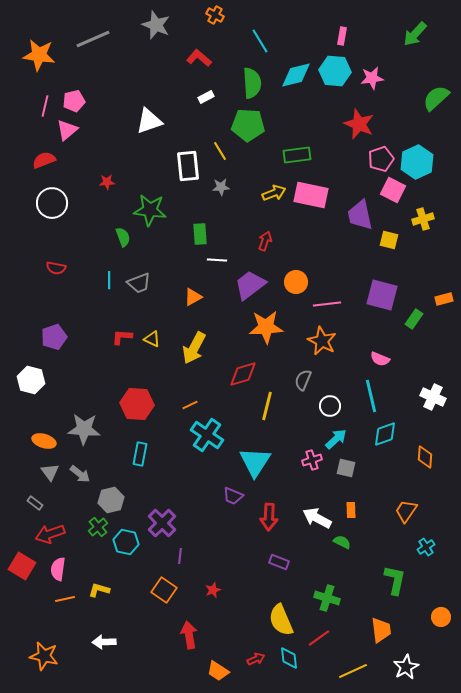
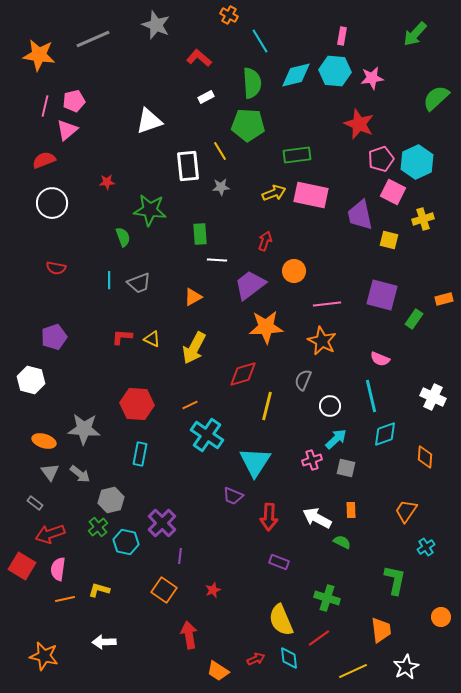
orange cross at (215, 15): moved 14 px right
pink square at (393, 190): moved 2 px down
orange circle at (296, 282): moved 2 px left, 11 px up
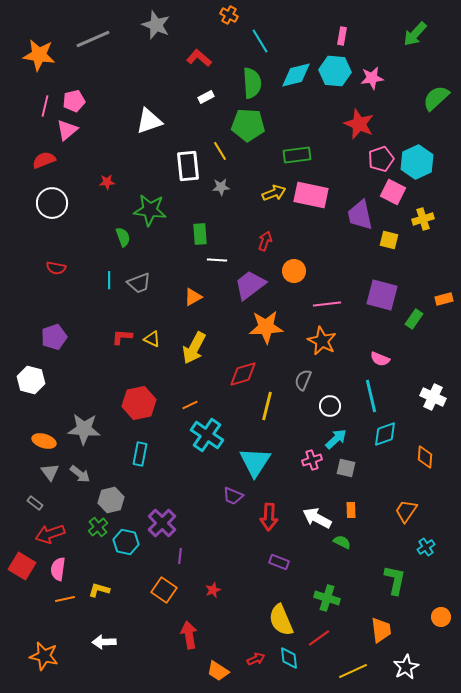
red hexagon at (137, 404): moved 2 px right, 1 px up; rotated 16 degrees counterclockwise
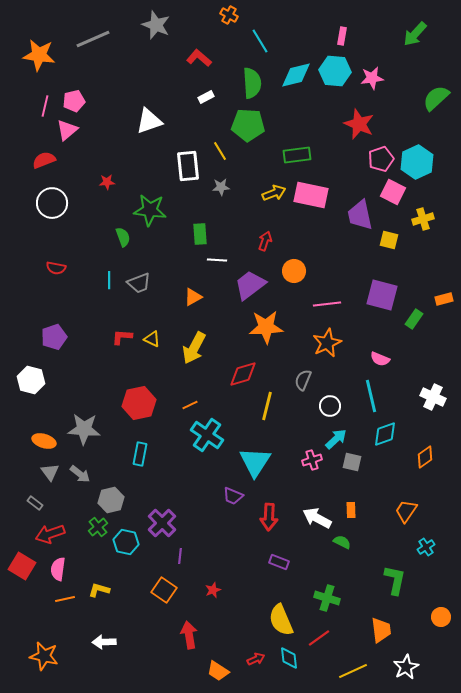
orange star at (322, 341): moved 5 px right, 2 px down; rotated 20 degrees clockwise
orange diamond at (425, 457): rotated 50 degrees clockwise
gray square at (346, 468): moved 6 px right, 6 px up
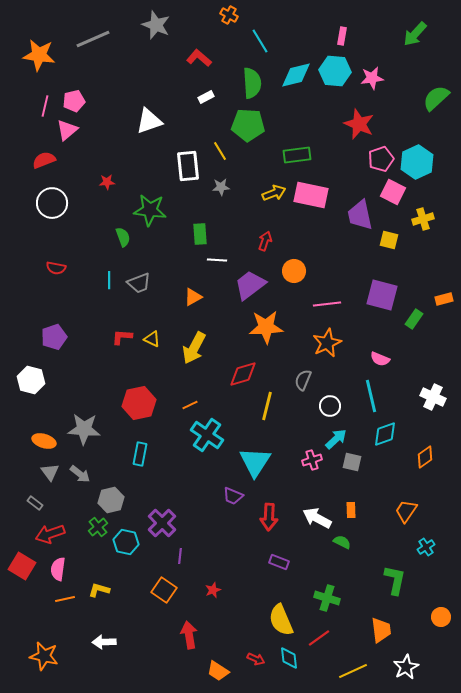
red arrow at (256, 659): rotated 48 degrees clockwise
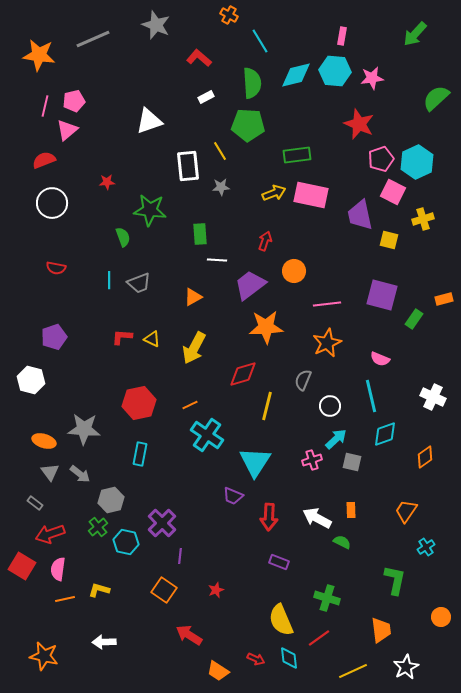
red star at (213, 590): moved 3 px right
red arrow at (189, 635): rotated 48 degrees counterclockwise
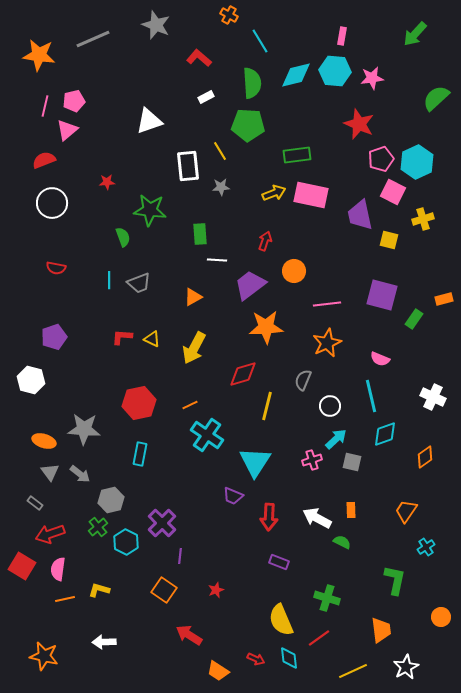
cyan hexagon at (126, 542): rotated 15 degrees clockwise
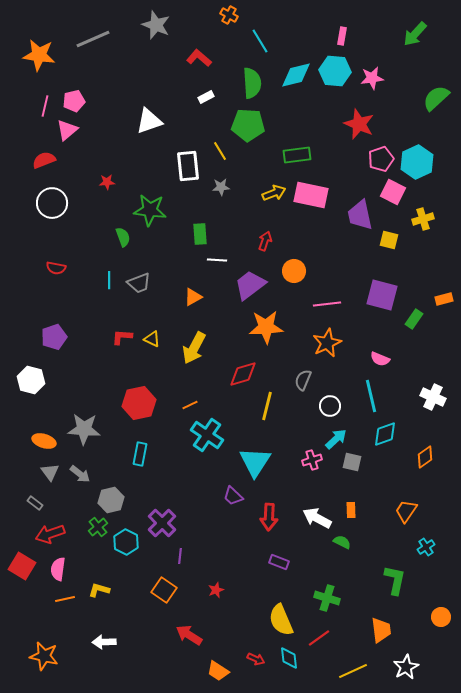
purple trapezoid at (233, 496): rotated 20 degrees clockwise
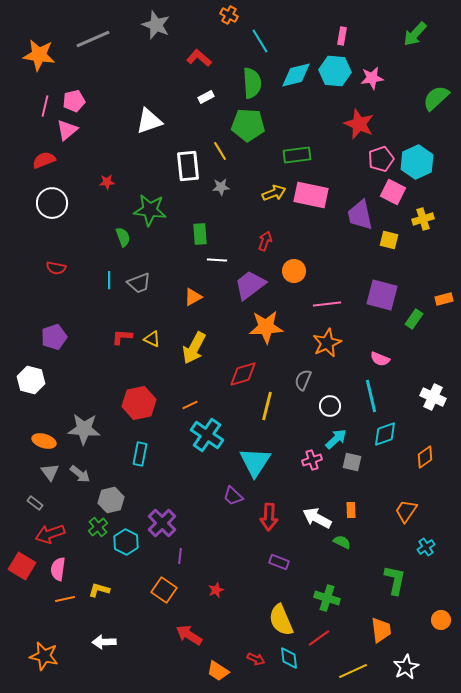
orange circle at (441, 617): moved 3 px down
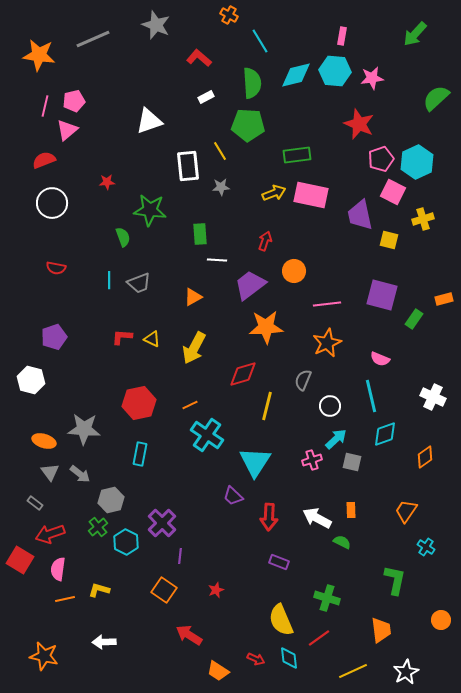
cyan cross at (426, 547): rotated 24 degrees counterclockwise
red square at (22, 566): moved 2 px left, 6 px up
white star at (406, 667): moved 5 px down
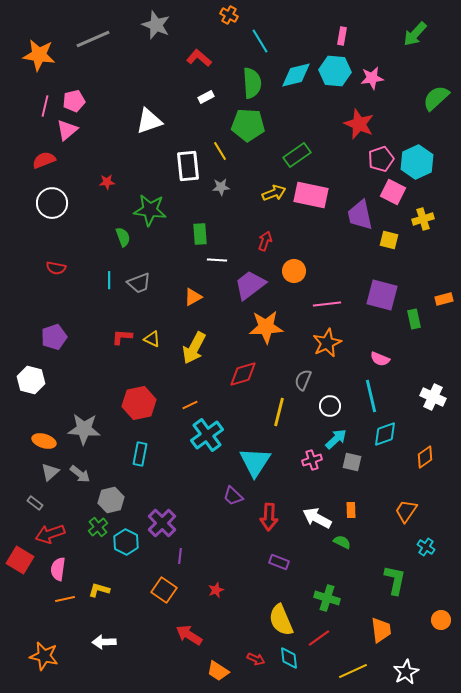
green rectangle at (297, 155): rotated 28 degrees counterclockwise
green rectangle at (414, 319): rotated 48 degrees counterclockwise
yellow line at (267, 406): moved 12 px right, 6 px down
cyan cross at (207, 435): rotated 20 degrees clockwise
gray triangle at (50, 472): rotated 24 degrees clockwise
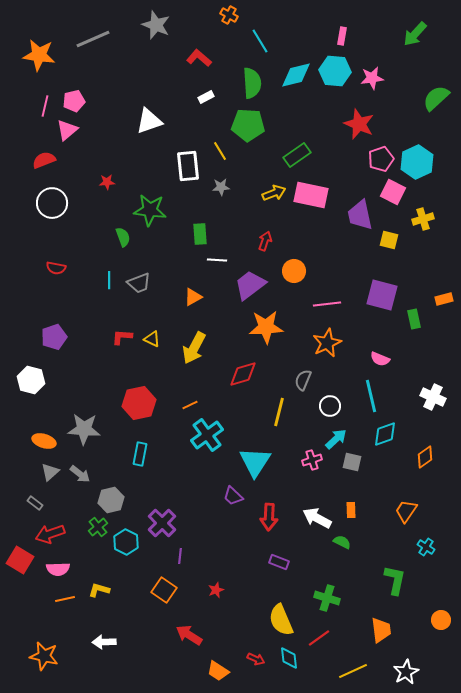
pink semicircle at (58, 569): rotated 100 degrees counterclockwise
